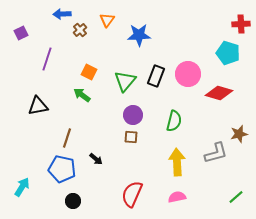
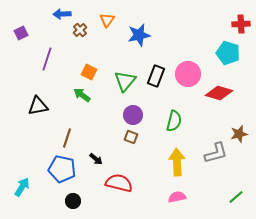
blue star: rotated 10 degrees counterclockwise
brown square: rotated 16 degrees clockwise
red semicircle: moved 13 px left, 11 px up; rotated 80 degrees clockwise
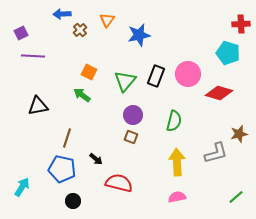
purple line: moved 14 px left, 3 px up; rotated 75 degrees clockwise
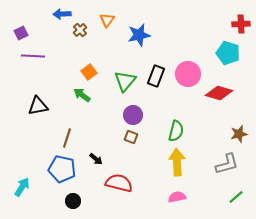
orange square: rotated 28 degrees clockwise
green semicircle: moved 2 px right, 10 px down
gray L-shape: moved 11 px right, 11 px down
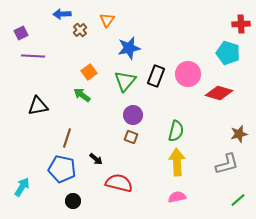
blue star: moved 10 px left, 13 px down
green line: moved 2 px right, 3 px down
